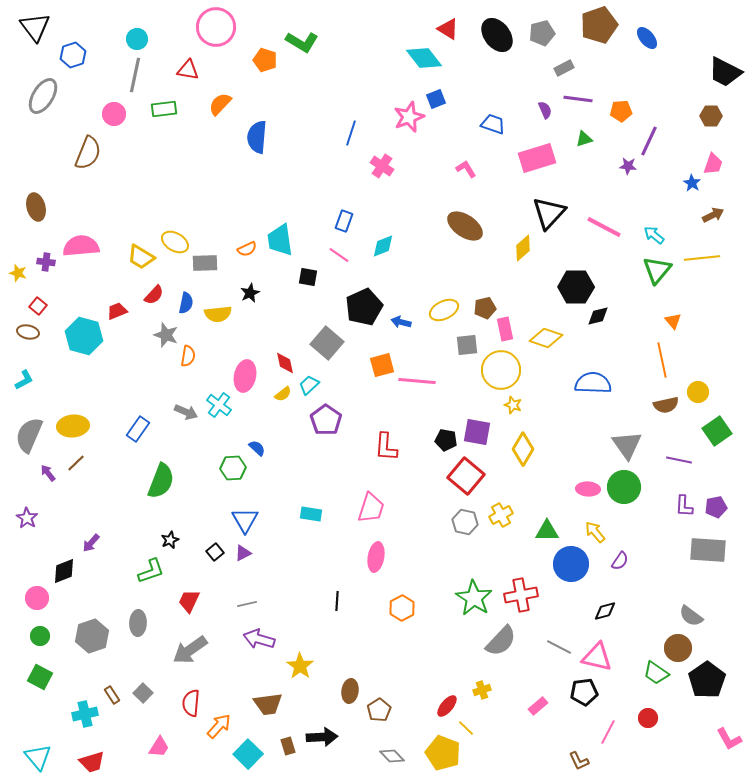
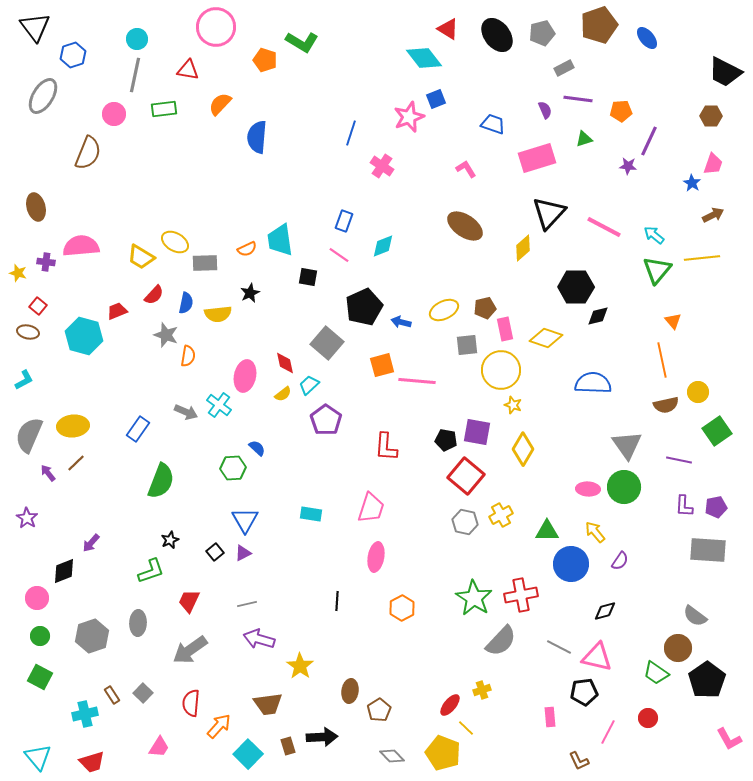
gray semicircle at (691, 616): moved 4 px right
red ellipse at (447, 706): moved 3 px right, 1 px up
pink rectangle at (538, 706): moved 12 px right, 11 px down; rotated 54 degrees counterclockwise
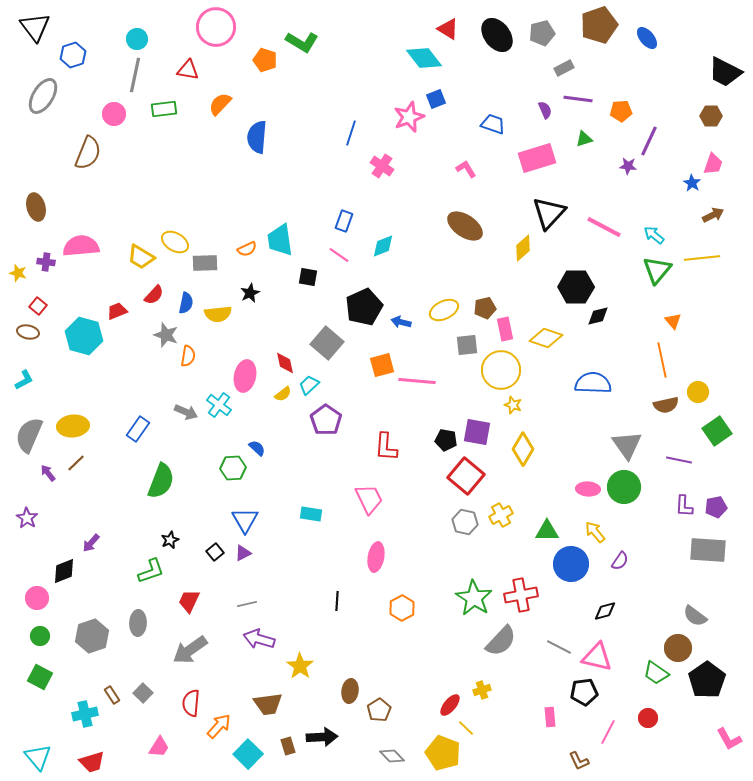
pink trapezoid at (371, 508): moved 2 px left, 9 px up; rotated 44 degrees counterclockwise
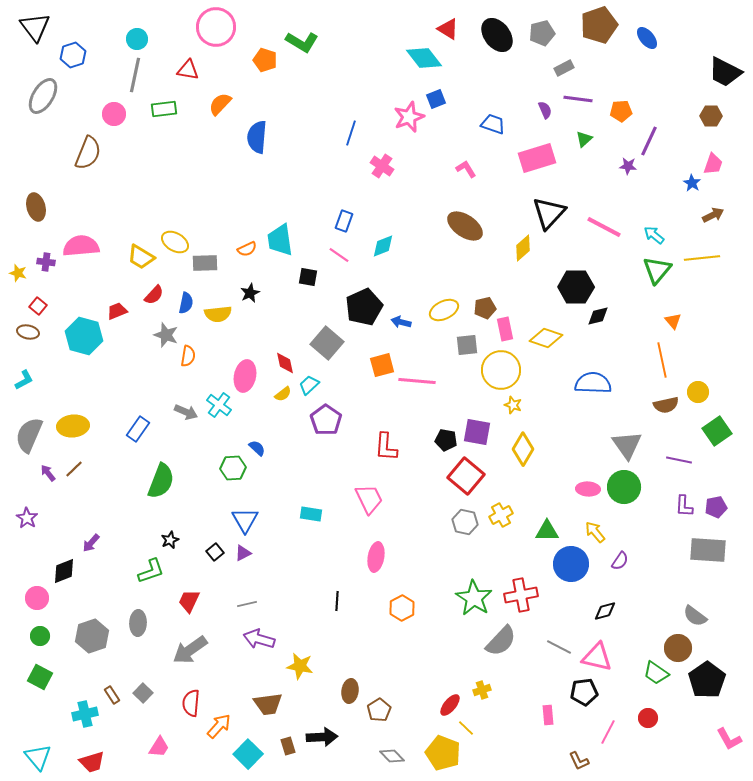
green triangle at (584, 139): rotated 24 degrees counterclockwise
brown line at (76, 463): moved 2 px left, 6 px down
yellow star at (300, 666): rotated 24 degrees counterclockwise
pink rectangle at (550, 717): moved 2 px left, 2 px up
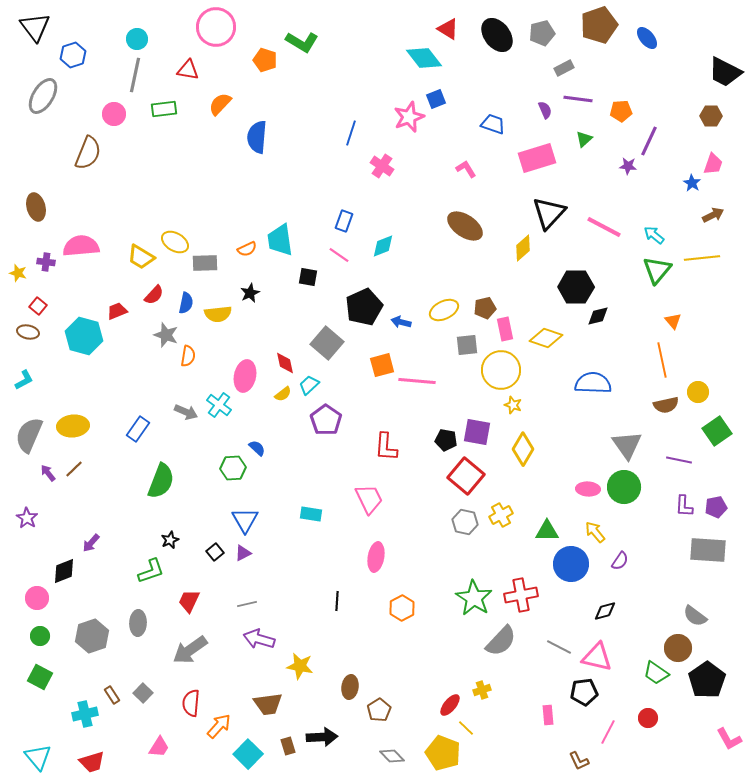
brown ellipse at (350, 691): moved 4 px up
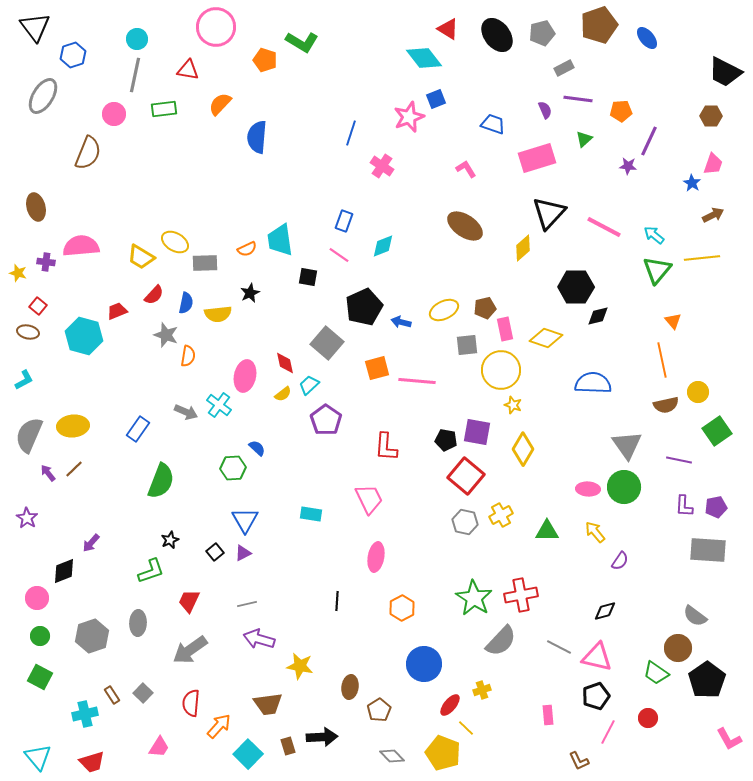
orange square at (382, 365): moved 5 px left, 3 px down
blue circle at (571, 564): moved 147 px left, 100 px down
black pentagon at (584, 692): moved 12 px right, 4 px down; rotated 12 degrees counterclockwise
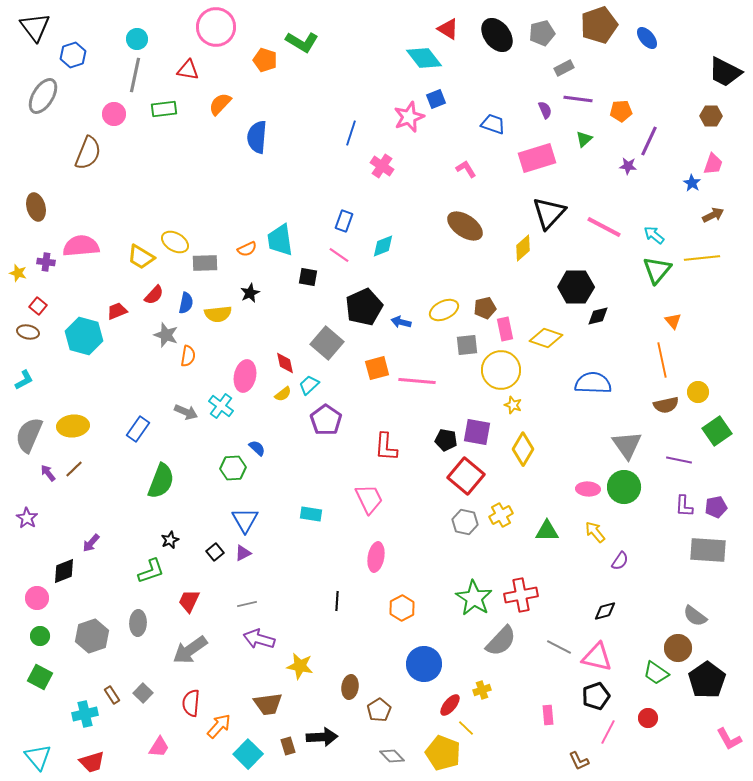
cyan cross at (219, 405): moved 2 px right, 1 px down
